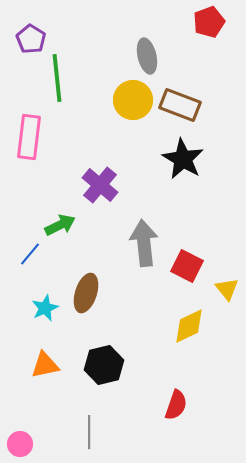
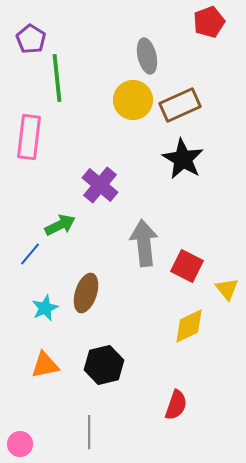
brown rectangle: rotated 45 degrees counterclockwise
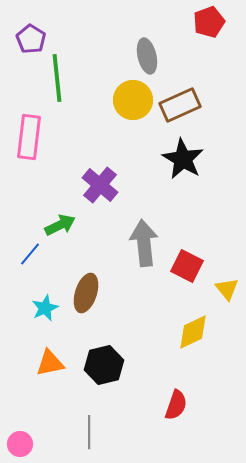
yellow diamond: moved 4 px right, 6 px down
orange triangle: moved 5 px right, 2 px up
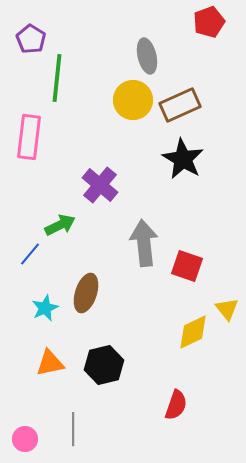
green line: rotated 12 degrees clockwise
red square: rotated 8 degrees counterclockwise
yellow triangle: moved 20 px down
gray line: moved 16 px left, 3 px up
pink circle: moved 5 px right, 5 px up
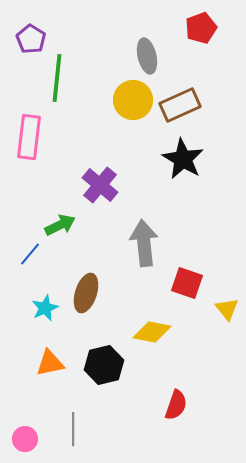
red pentagon: moved 8 px left, 6 px down
red square: moved 17 px down
yellow diamond: moved 41 px left; rotated 36 degrees clockwise
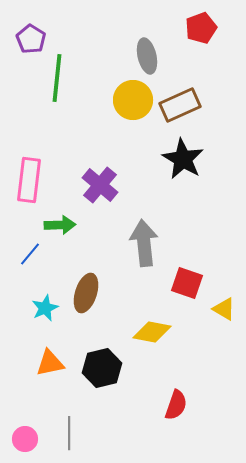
pink rectangle: moved 43 px down
green arrow: rotated 24 degrees clockwise
yellow triangle: moved 3 px left; rotated 20 degrees counterclockwise
black hexagon: moved 2 px left, 3 px down
gray line: moved 4 px left, 4 px down
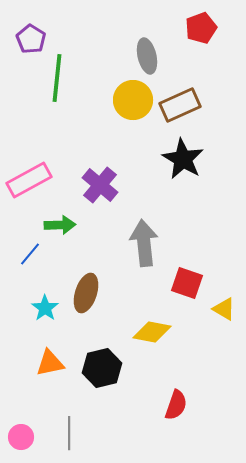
pink rectangle: rotated 54 degrees clockwise
cyan star: rotated 12 degrees counterclockwise
pink circle: moved 4 px left, 2 px up
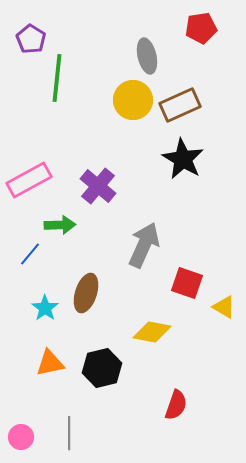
red pentagon: rotated 12 degrees clockwise
purple cross: moved 2 px left, 1 px down
gray arrow: moved 2 px down; rotated 30 degrees clockwise
yellow triangle: moved 2 px up
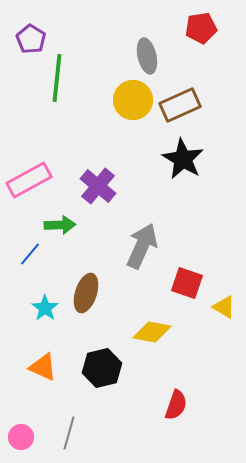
gray arrow: moved 2 px left, 1 px down
orange triangle: moved 7 px left, 4 px down; rotated 36 degrees clockwise
gray line: rotated 16 degrees clockwise
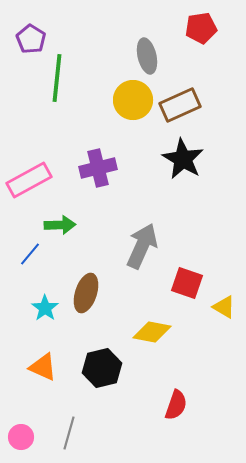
purple cross: moved 18 px up; rotated 36 degrees clockwise
